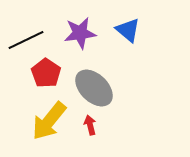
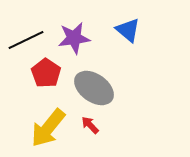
purple star: moved 6 px left, 5 px down
gray ellipse: rotated 9 degrees counterclockwise
yellow arrow: moved 1 px left, 7 px down
red arrow: rotated 30 degrees counterclockwise
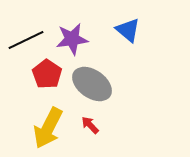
purple star: moved 2 px left, 1 px down
red pentagon: moved 1 px right, 1 px down
gray ellipse: moved 2 px left, 4 px up
yellow arrow: rotated 12 degrees counterclockwise
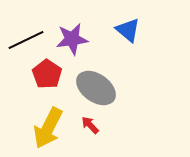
gray ellipse: moved 4 px right, 4 px down
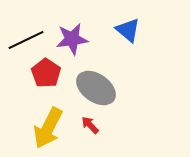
red pentagon: moved 1 px left, 1 px up
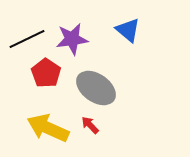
black line: moved 1 px right, 1 px up
yellow arrow: rotated 87 degrees clockwise
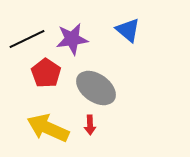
red arrow: rotated 138 degrees counterclockwise
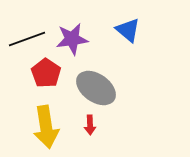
black line: rotated 6 degrees clockwise
yellow arrow: moved 2 px left, 1 px up; rotated 123 degrees counterclockwise
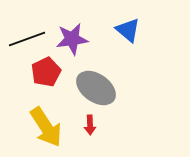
red pentagon: moved 1 px up; rotated 12 degrees clockwise
yellow arrow: rotated 24 degrees counterclockwise
